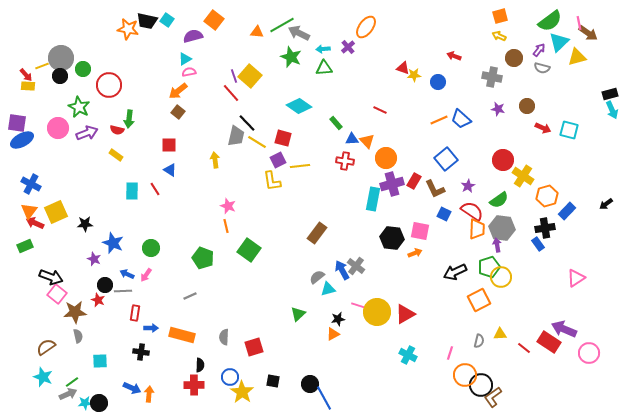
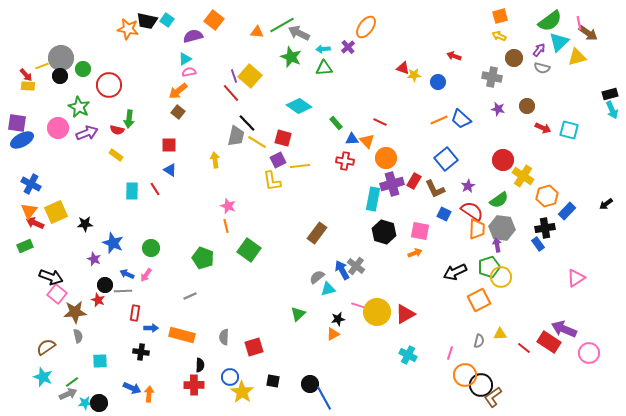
red line at (380, 110): moved 12 px down
black hexagon at (392, 238): moved 8 px left, 6 px up; rotated 10 degrees clockwise
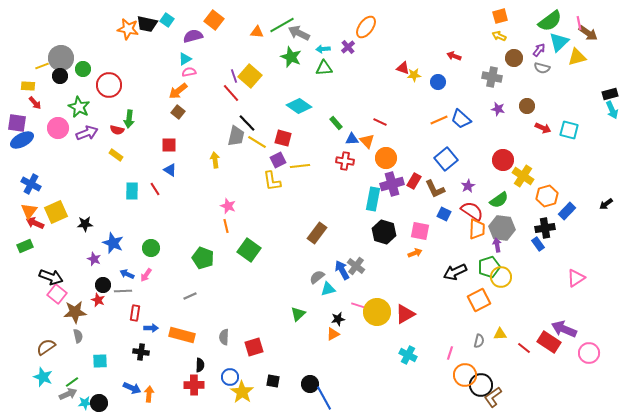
black trapezoid at (147, 21): moved 3 px down
red arrow at (26, 75): moved 9 px right, 28 px down
black circle at (105, 285): moved 2 px left
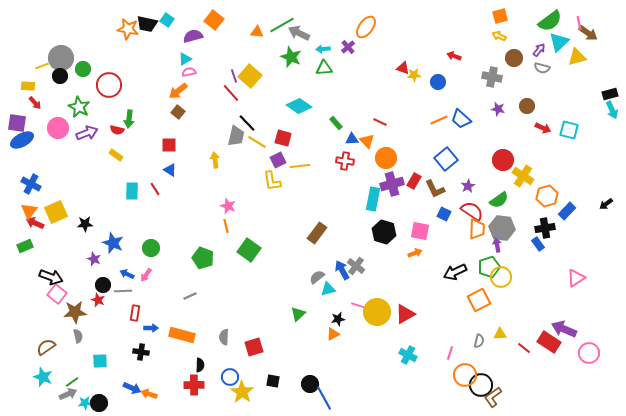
orange arrow at (149, 394): rotated 77 degrees counterclockwise
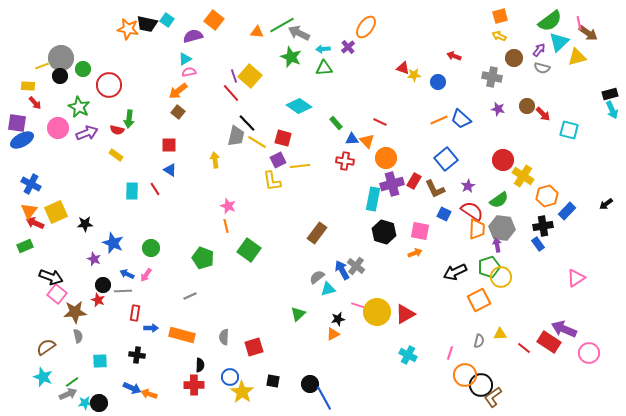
red arrow at (543, 128): moved 14 px up; rotated 21 degrees clockwise
black cross at (545, 228): moved 2 px left, 2 px up
black cross at (141, 352): moved 4 px left, 3 px down
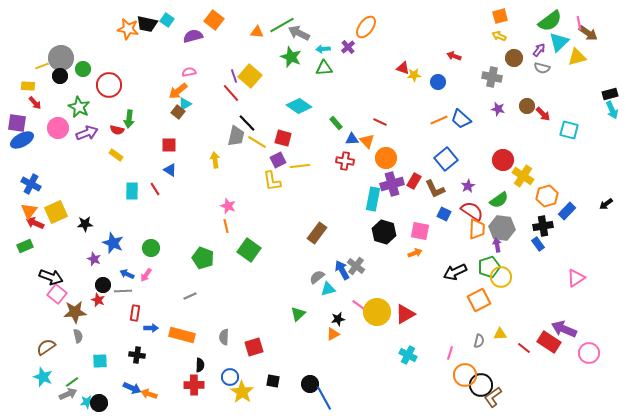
cyan triangle at (185, 59): moved 45 px down
pink line at (360, 306): rotated 18 degrees clockwise
cyan star at (85, 403): moved 2 px right, 1 px up
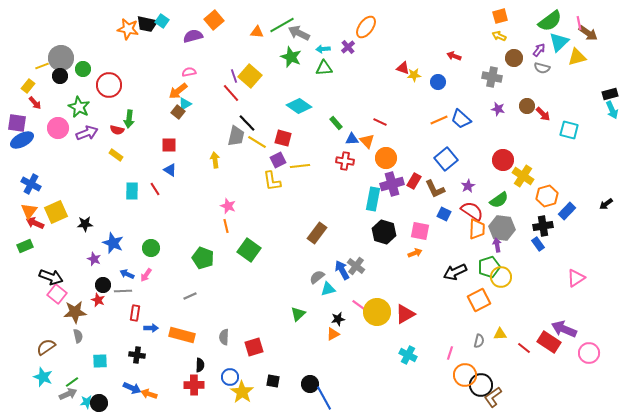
cyan square at (167, 20): moved 5 px left, 1 px down
orange square at (214, 20): rotated 12 degrees clockwise
yellow rectangle at (28, 86): rotated 56 degrees counterclockwise
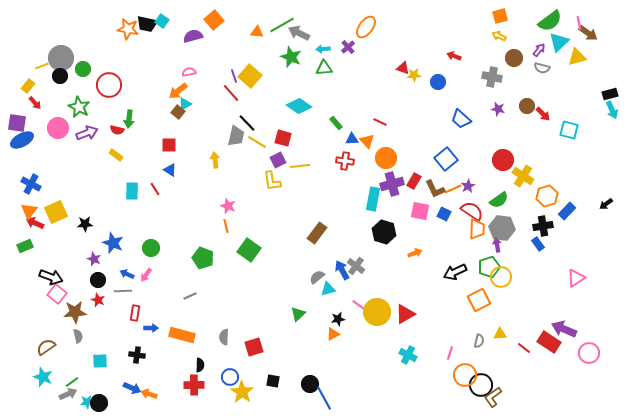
orange line at (439, 120): moved 14 px right, 69 px down
pink square at (420, 231): moved 20 px up
black circle at (103, 285): moved 5 px left, 5 px up
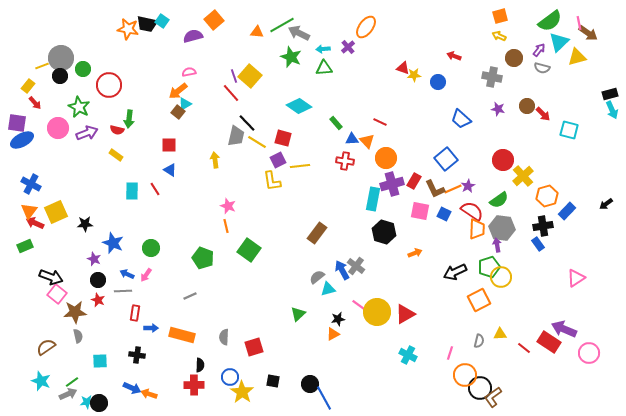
yellow cross at (523, 176): rotated 15 degrees clockwise
cyan star at (43, 377): moved 2 px left, 4 px down
black circle at (481, 385): moved 1 px left, 3 px down
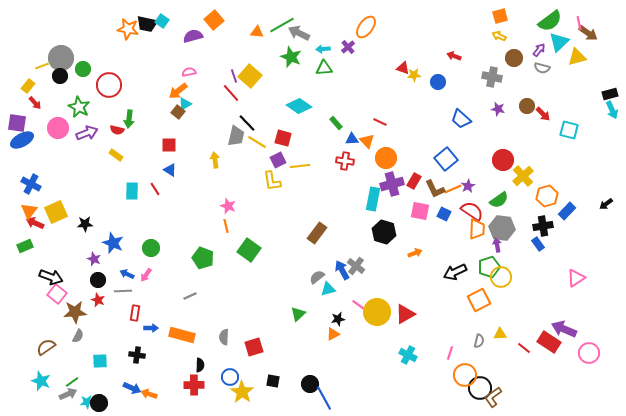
gray semicircle at (78, 336): rotated 40 degrees clockwise
